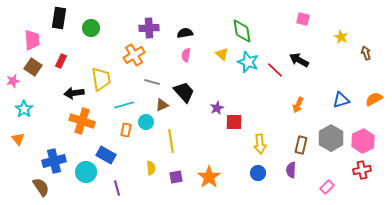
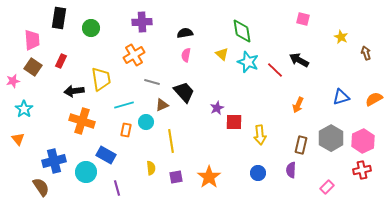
purple cross at (149, 28): moved 7 px left, 6 px up
black arrow at (74, 93): moved 2 px up
blue triangle at (341, 100): moved 3 px up
yellow arrow at (260, 144): moved 9 px up
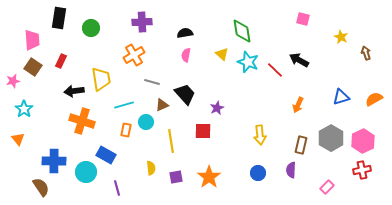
black trapezoid at (184, 92): moved 1 px right, 2 px down
red square at (234, 122): moved 31 px left, 9 px down
blue cross at (54, 161): rotated 15 degrees clockwise
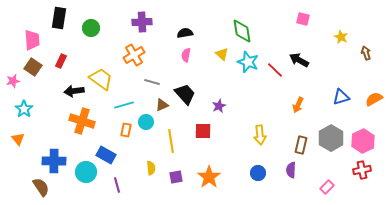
yellow trapezoid at (101, 79): rotated 45 degrees counterclockwise
purple star at (217, 108): moved 2 px right, 2 px up
purple line at (117, 188): moved 3 px up
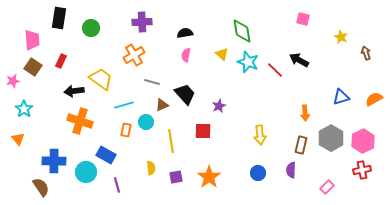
orange arrow at (298, 105): moved 7 px right, 8 px down; rotated 28 degrees counterclockwise
orange cross at (82, 121): moved 2 px left
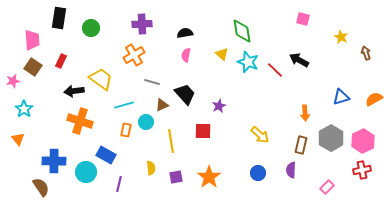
purple cross at (142, 22): moved 2 px down
yellow arrow at (260, 135): rotated 42 degrees counterclockwise
purple line at (117, 185): moved 2 px right, 1 px up; rotated 28 degrees clockwise
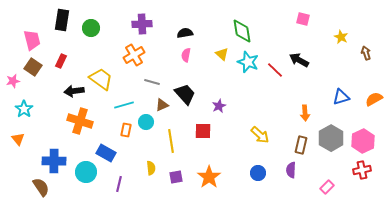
black rectangle at (59, 18): moved 3 px right, 2 px down
pink trapezoid at (32, 40): rotated 10 degrees counterclockwise
blue rectangle at (106, 155): moved 2 px up
